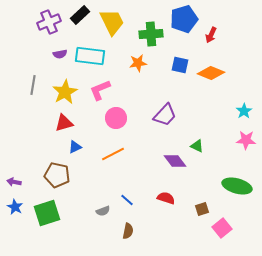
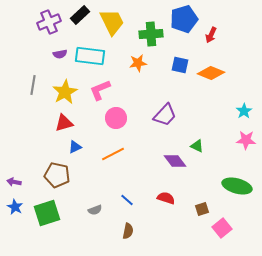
gray semicircle: moved 8 px left, 1 px up
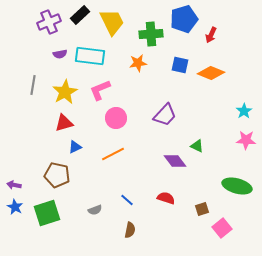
purple arrow: moved 3 px down
brown semicircle: moved 2 px right, 1 px up
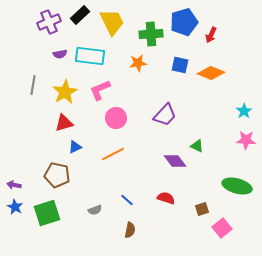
blue pentagon: moved 3 px down
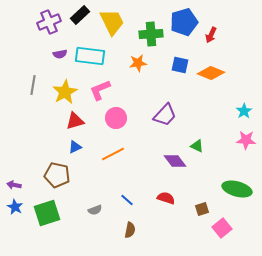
red triangle: moved 11 px right, 2 px up
green ellipse: moved 3 px down
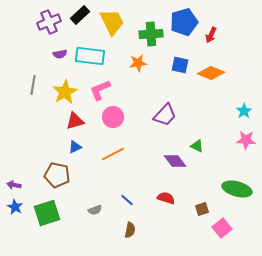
pink circle: moved 3 px left, 1 px up
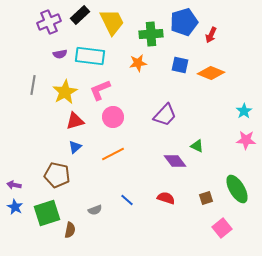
blue triangle: rotated 16 degrees counterclockwise
green ellipse: rotated 44 degrees clockwise
brown square: moved 4 px right, 11 px up
brown semicircle: moved 60 px left
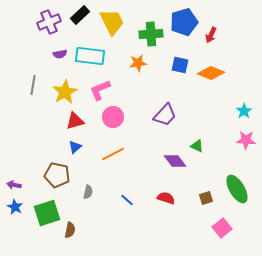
gray semicircle: moved 7 px left, 18 px up; rotated 56 degrees counterclockwise
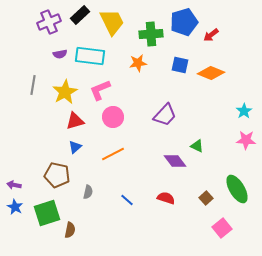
red arrow: rotated 28 degrees clockwise
brown square: rotated 24 degrees counterclockwise
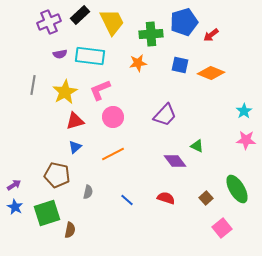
purple arrow: rotated 136 degrees clockwise
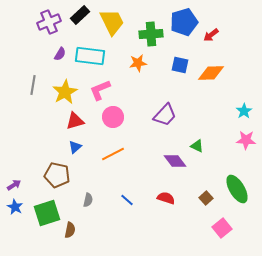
purple semicircle: rotated 48 degrees counterclockwise
orange diamond: rotated 24 degrees counterclockwise
gray semicircle: moved 8 px down
